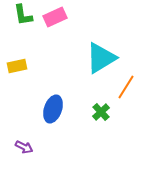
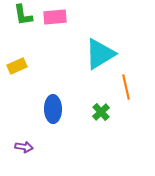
pink rectangle: rotated 20 degrees clockwise
cyan triangle: moved 1 px left, 4 px up
yellow rectangle: rotated 12 degrees counterclockwise
orange line: rotated 45 degrees counterclockwise
blue ellipse: rotated 20 degrees counterclockwise
purple arrow: rotated 18 degrees counterclockwise
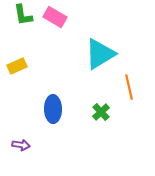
pink rectangle: rotated 35 degrees clockwise
orange line: moved 3 px right
purple arrow: moved 3 px left, 2 px up
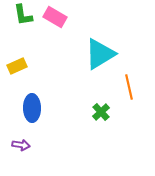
blue ellipse: moved 21 px left, 1 px up
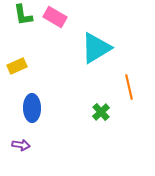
cyan triangle: moved 4 px left, 6 px up
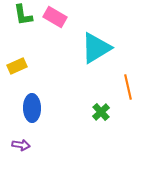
orange line: moved 1 px left
